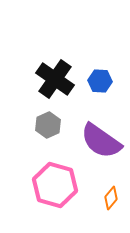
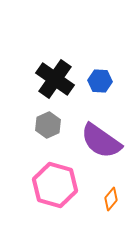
orange diamond: moved 1 px down
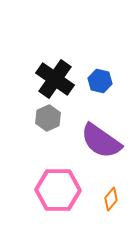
blue hexagon: rotated 10 degrees clockwise
gray hexagon: moved 7 px up
pink hexagon: moved 3 px right, 5 px down; rotated 15 degrees counterclockwise
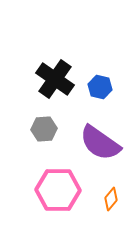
blue hexagon: moved 6 px down
gray hexagon: moved 4 px left, 11 px down; rotated 20 degrees clockwise
purple semicircle: moved 1 px left, 2 px down
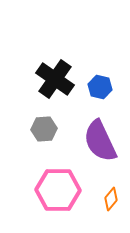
purple semicircle: moved 2 px up; rotated 30 degrees clockwise
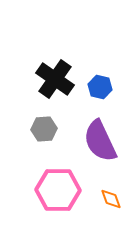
orange diamond: rotated 60 degrees counterclockwise
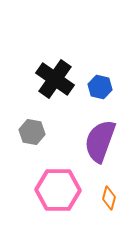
gray hexagon: moved 12 px left, 3 px down; rotated 15 degrees clockwise
purple semicircle: rotated 45 degrees clockwise
orange diamond: moved 2 px left, 1 px up; rotated 35 degrees clockwise
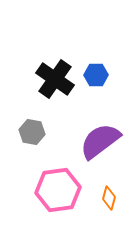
blue hexagon: moved 4 px left, 12 px up; rotated 15 degrees counterclockwise
purple semicircle: rotated 33 degrees clockwise
pink hexagon: rotated 9 degrees counterclockwise
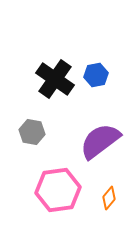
blue hexagon: rotated 10 degrees counterclockwise
orange diamond: rotated 25 degrees clockwise
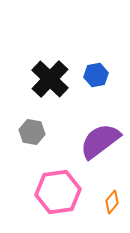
black cross: moved 5 px left; rotated 9 degrees clockwise
pink hexagon: moved 2 px down
orange diamond: moved 3 px right, 4 px down
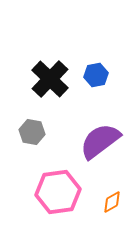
orange diamond: rotated 20 degrees clockwise
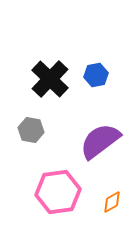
gray hexagon: moved 1 px left, 2 px up
